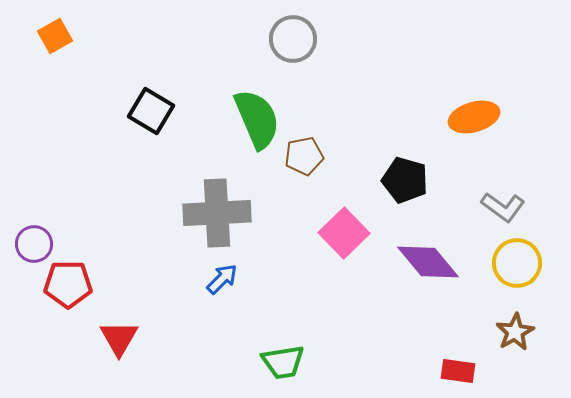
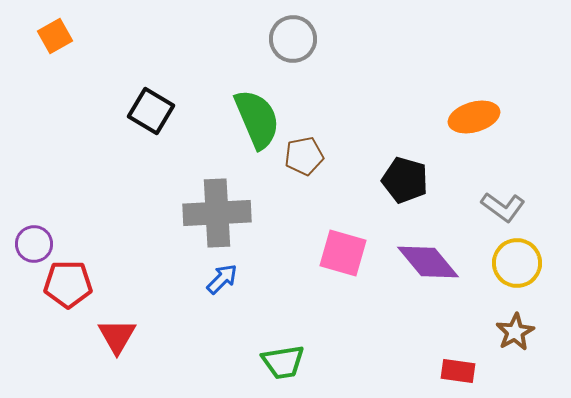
pink square: moved 1 px left, 20 px down; rotated 30 degrees counterclockwise
red triangle: moved 2 px left, 2 px up
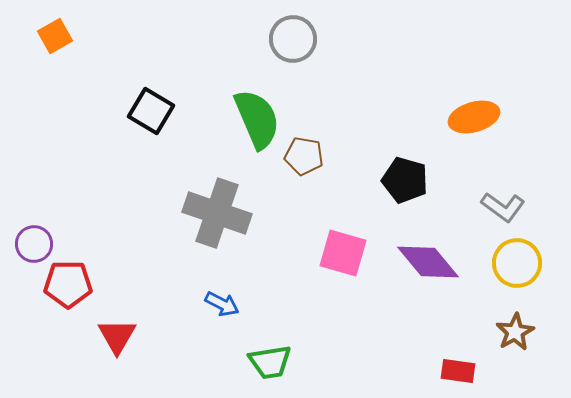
brown pentagon: rotated 21 degrees clockwise
gray cross: rotated 22 degrees clockwise
blue arrow: moved 25 px down; rotated 72 degrees clockwise
green trapezoid: moved 13 px left
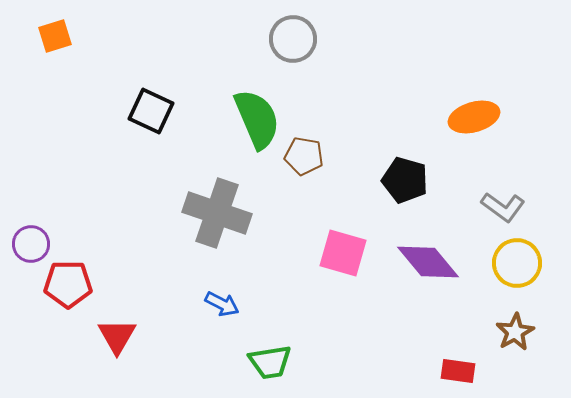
orange square: rotated 12 degrees clockwise
black square: rotated 6 degrees counterclockwise
purple circle: moved 3 px left
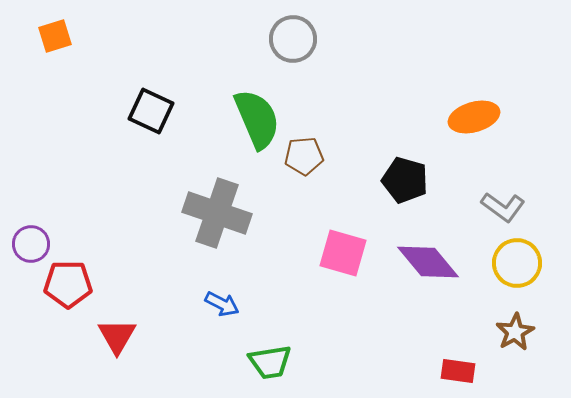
brown pentagon: rotated 15 degrees counterclockwise
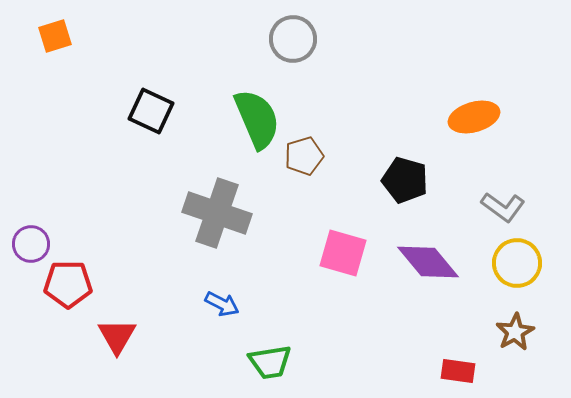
brown pentagon: rotated 12 degrees counterclockwise
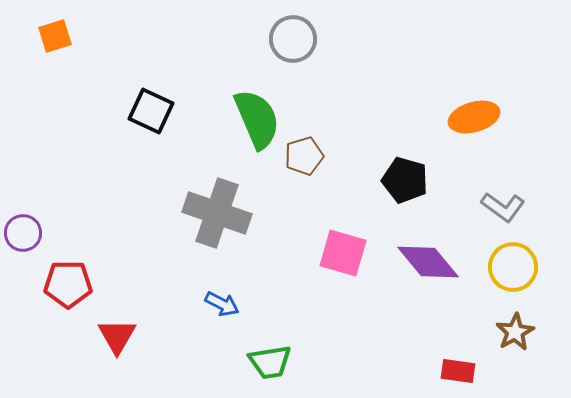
purple circle: moved 8 px left, 11 px up
yellow circle: moved 4 px left, 4 px down
